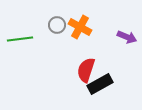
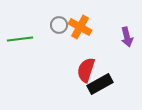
gray circle: moved 2 px right
purple arrow: rotated 54 degrees clockwise
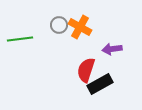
purple arrow: moved 15 px left, 12 px down; rotated 96 degrees clockwise
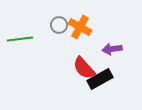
red semicircle: moved 2 px left, 2 px up; rotated 60 degrees counterclockwise
black rectangle: moved 5 px up
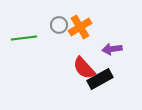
orange cross: rotated 30 degrees clockwise
green line: moved 4 px right, 1 px up
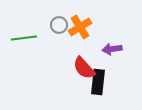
black rectangle: moved 2 px left, 3 px down; rotated 55 degrees counterclockwise
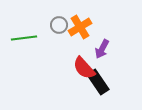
purple arrow: moved 10 px left; rotated 54 degrees counterclockwise
black rectangle: rotated 40 degrees counterclockwise
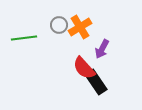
black rectangle: moved 2 px left
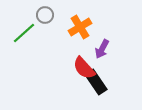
gray circle: moved 14 px left, 10 px up
green line: moved 5 px up; rotated 35 degrees counterclockwise
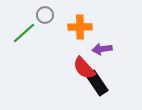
orange cross: rotated 30 degrees clockwise
purple arrow: rotated 54 degrees clockwise
black rectangle: moved 1 px right, 1 px down
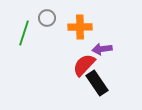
gray circle: moved 2 px right, 3 px down
green line: rotated 30 degrees counterclockwise
red semicircle: moved 3 px up; rotated 85 degrees clockwise
